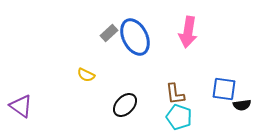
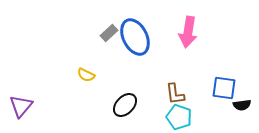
blue square: moved 1 px up
purple triangle: rotated 35 degrees clockwise
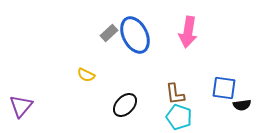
blue ellipse: moved 2 px up
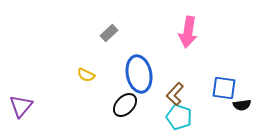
blue ellipse: moved 4 px right, 39 px down; rotated 15 degrees clockwise
brown L-shape: rotated 50 degrees clockwise
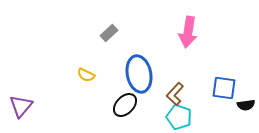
black semicircle: moved 4 px right
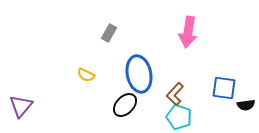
gray rectangle: rotated 18 degrees counterclockwise
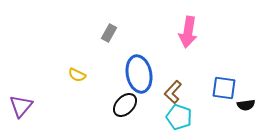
yellow semicircle: moved 9 px left
brown L-shape: moved 2 px left, 2 px up
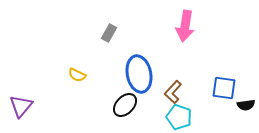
pink arrow: moved 3 px left, 6 px up
